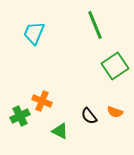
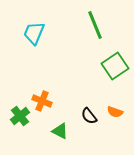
green cross: rotated 12 degrees counterclockwise
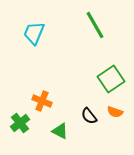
green line: rotated 8 degrees counterclockwise
green square: moved 4 px left, 13 px down
green cross: moved 7 px down
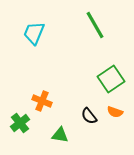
green triangle: moved 4 px down; rotated 18 degrees counterclockwise
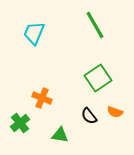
green square: moved 13 px left, 1 px up
orange cross: moved 3 px up
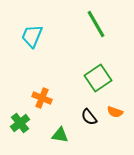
green line: moved 1 px right, 1 px up
cyan trapezoid: moved 2 px left, 3 px down
black semicircle: moved 1 px down
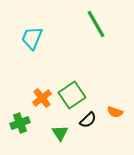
cyan trapezoid: moved 2 px down
green square: moved 26 px left, 17 px down
orange cross: rotated 30 degrees clockwise
black semicircle: moved 1 px left, 3 px down; rotated 96 degrees counterclockwise
green cross: rotated 18 degrees clockwise
green triangle: moved 2 px up; rotated 48 degrees clockwise
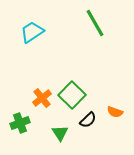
green line: moved 1 px left, 1 px up
cyan trapezoid: moved 6 px up; rotated 35 degrees clockwise
green square: rotated 12 degrees counterclockwise
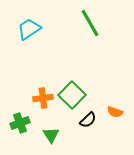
green line: moved 5 px left
cyan trapezoid: moved 3 px left, 3 px up
orange cross: moved 1 px right; rotated 30 degrees clockwise
green triangle: moved 9 px left, 2 px down
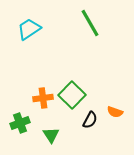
black semicircle: moved 2 px right; rotated 18 degrees counterclockwise
